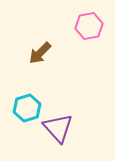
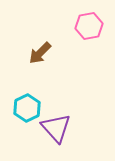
cyan hexagon: rotated 8 degrees counterclockwise
purple triangle: moved 2 px left
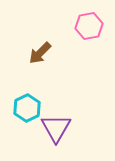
purple triangle: rotated 12 degrees clockwise
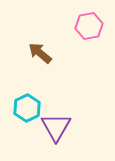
brown arrow: rotated 85 degrees clockwise
purple triangle: moved 1 px up
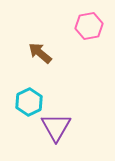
cyan hexagon: moved 2 px right, 6 px up
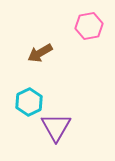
brown arrow: rotated 70 degrees counterclockwise
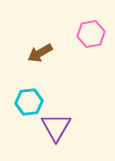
pink hexagon: moved 2 px right, 8 px down
cyan hexagon: rotated 20 degrees clockwise
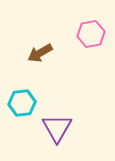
cyan hexagon: moved 7 px left, 1 px down
purple triangle: moved 1 px right, 1 px down
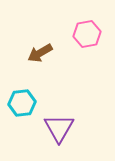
pink hexagon: moved 4 px left
purple triangle: moved 2 px right
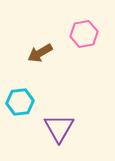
pink hexagon: moved 3 px left
cyan hexagon: moved 2 px left, 1 px up
